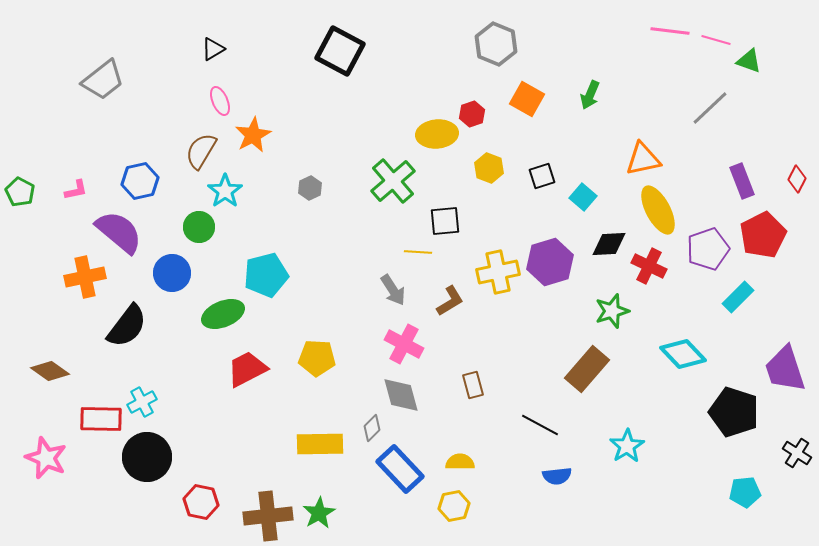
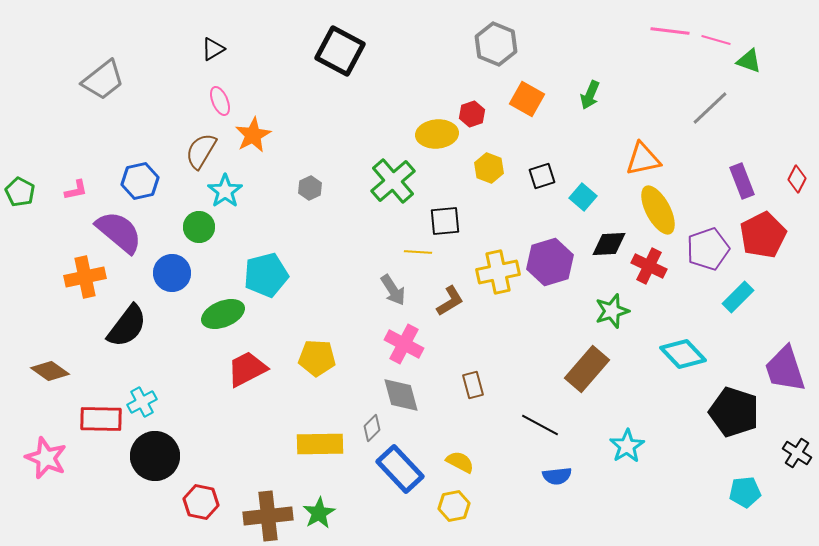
black circle at (147, 457): moved 8 px right, 1 px up
yellow semicircle at (460, 462): rotated 28 degrees clockwise
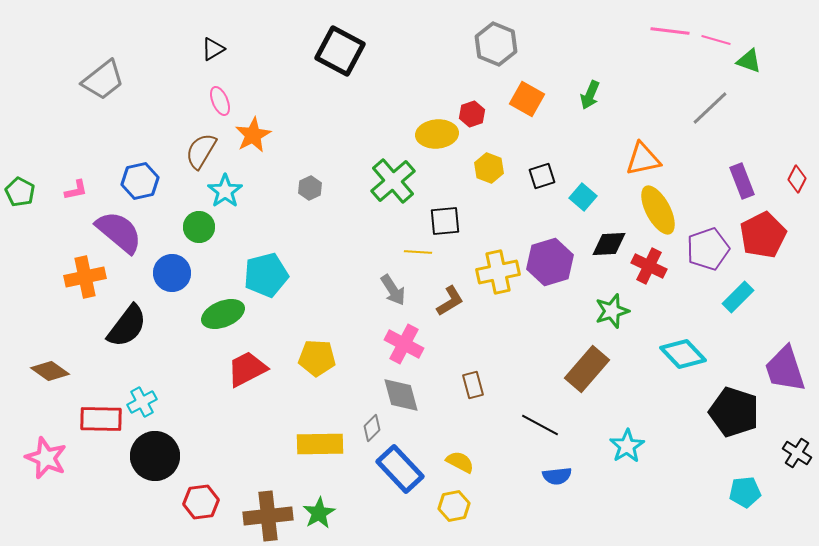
red hexagon at (201, 502): rotated 20 degrees counterclockwise
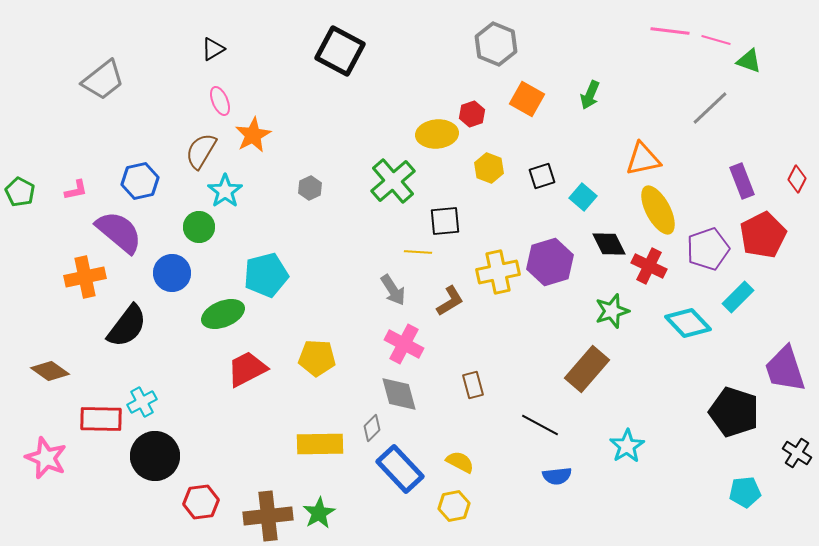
black diamond at (609, 244): rotated 66 degrees clockwise
cyan diamond at (683, 354): moved 5 px right, 31 px up
gray diamond at (401, 395): moved 2 px left, 1 px up
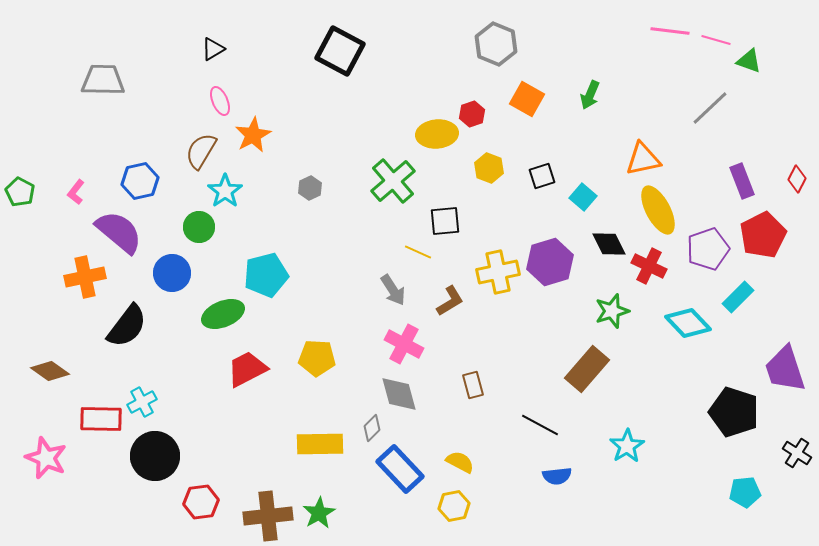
gray trapezoid at (103, 80): rotated 141 degrees counterclockwise
pink L-shape at (76, 190): moved 2 px down; rotated 140 degrees clockwise
yellow line at (418, 252): rotated 20 degrees clockwise
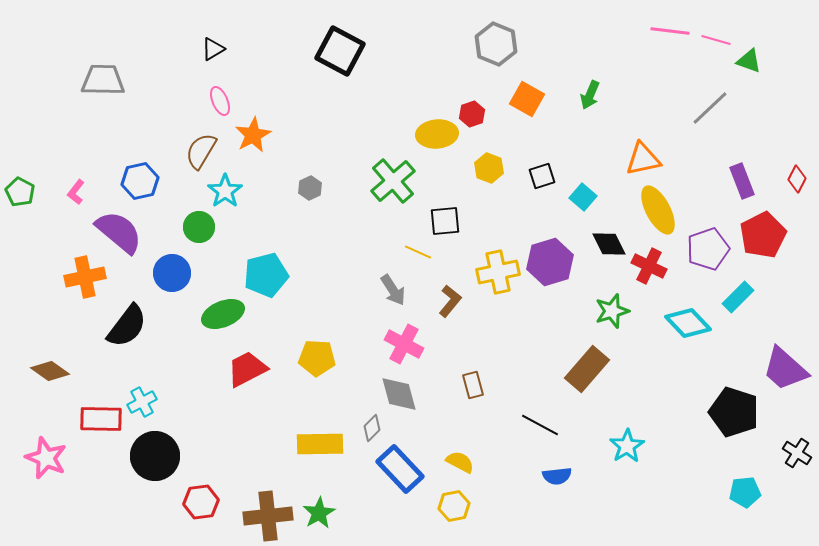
brown L-shape at (450, 301): rotated 20 degrees counterclockwise
purple trapezoid at (785, 369): rotated 30 degrees counterclockwise
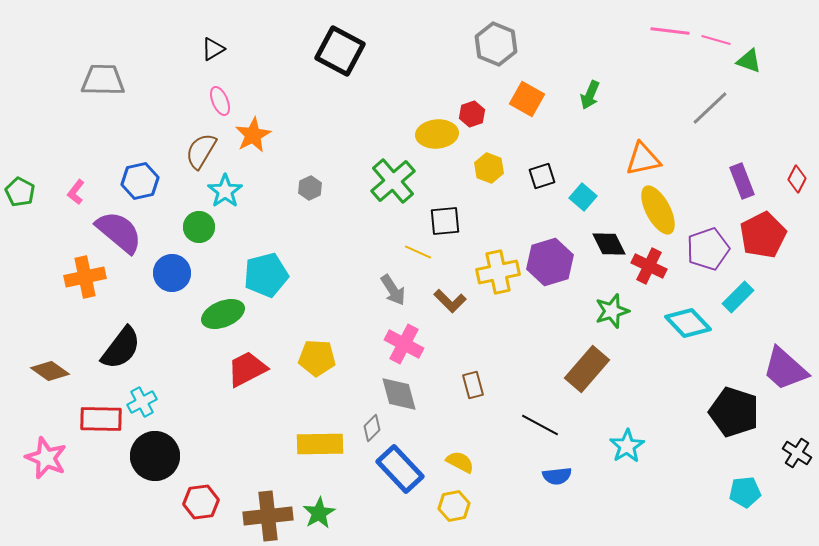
brown L-shape at (450, 301): rotated 96 degrees clockwise
black semicircle at (127, 326): moved 6 px left, 22 px down
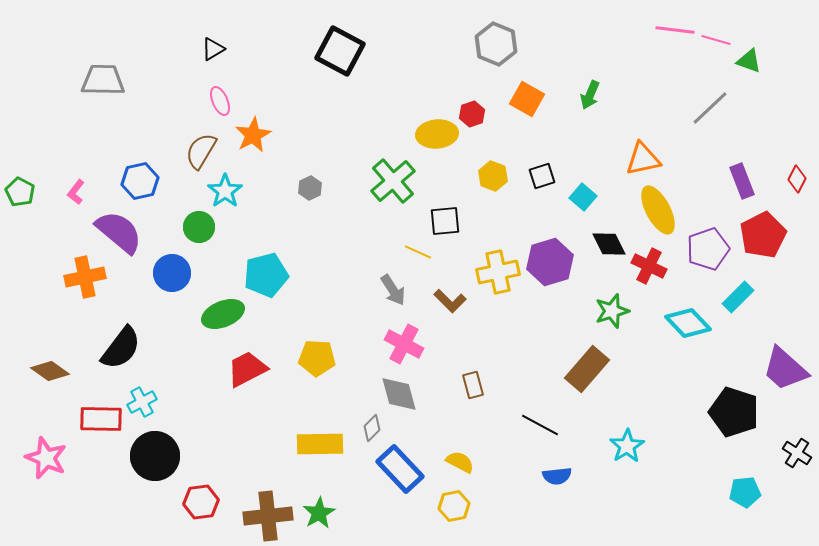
pink line at (670, 31): moved 5 px right, 1 px up
yellow hexagon at (489, 168): moved 4 px right, 8 px down
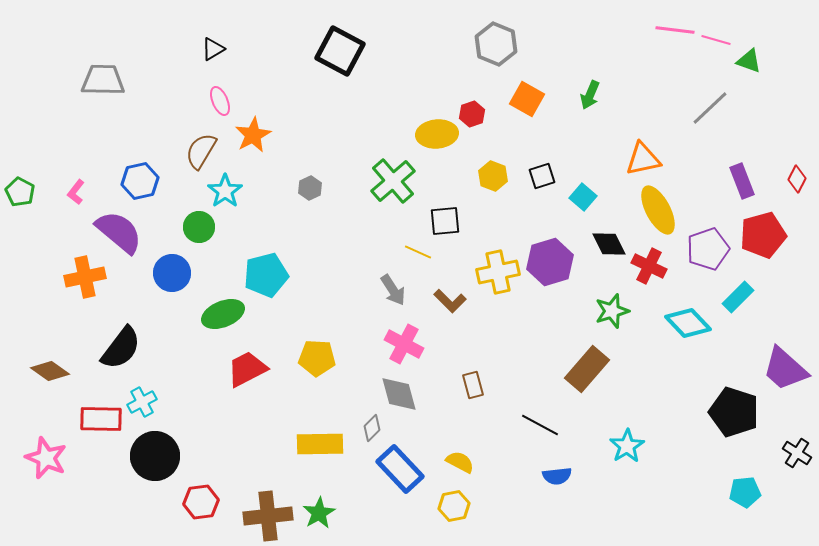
red pentagon at (763, 235): rotated 12 degrees clockwise
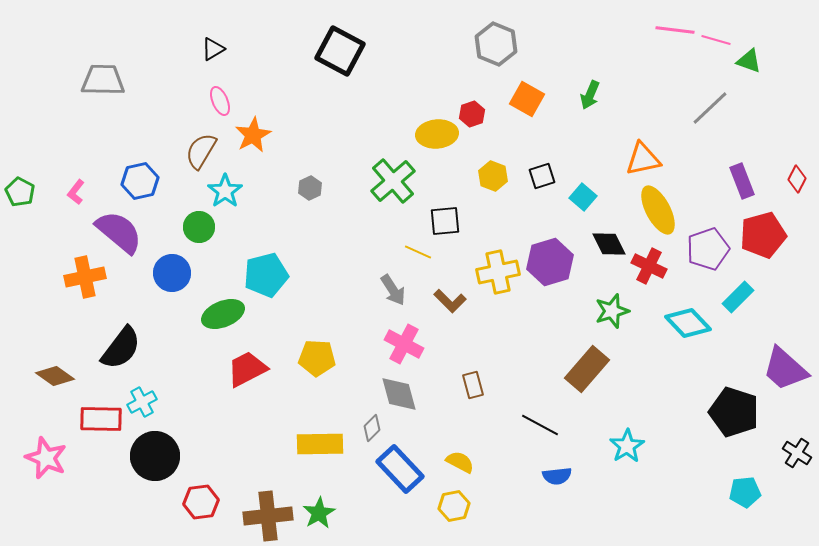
brown diamond at (50, 371): moved 5 px right, 5 px down
